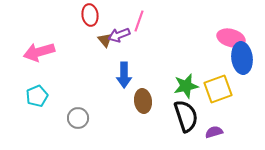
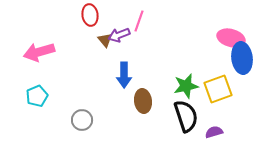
gray circle: moved 4 px right, 2 px down
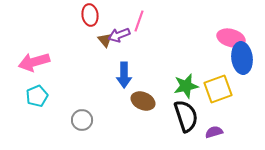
pink arrow: moved 5 px left, 10 px down
brown ellipse: rotated 60 degrees counterclockwise
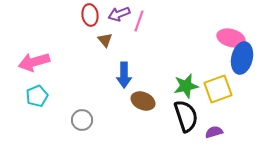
purple arrow: moved 21 px up
blue ellipse: rotated 20 degrees clockwise
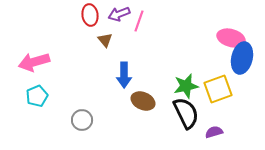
black semicircle: moved 3 px up; rotated 8 degrees counterclockwise
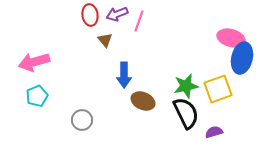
purple arrow: moved 2 px left
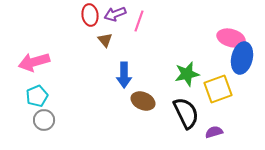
purple arrow: moved 2 px left
green star: moved 1 px right, 12 px up
gray circle: moved 38 px left
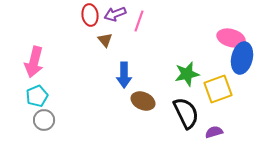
pink arrow: rotated 60 degrees counterclockwise
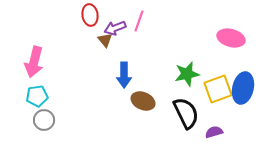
purple arrow: moved 14 px down
blue ellipse: moved 1 px right, 30 px down
cyan pentagon: rotated 15 degrees clockwise
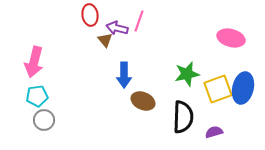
purple arrow: moved 2 px right; rotated 35 degrees clockwise
black semicircle: moved 3 px left, 4 px down; rotated 28 degrees clockwise
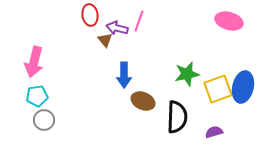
pink ellipse: moved 2 px left, 17 px up
blue ellipse: moved 1 px up
black semicircle: moved 6 px left
